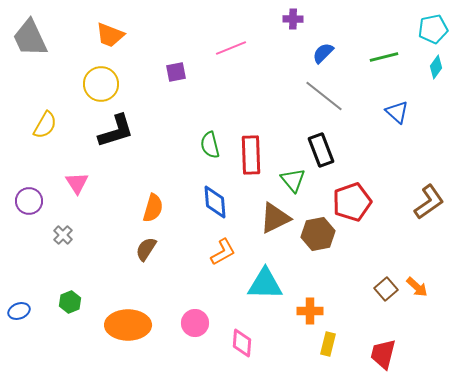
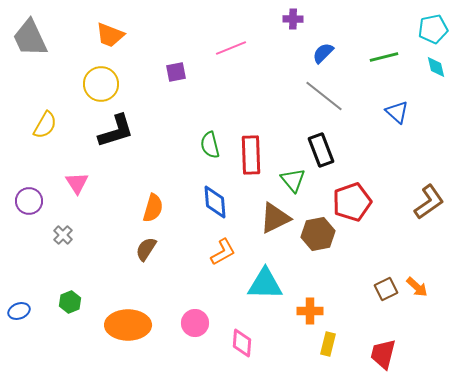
cyan diamond: rotated 50 degrees counterclockwise
brown square: rotated 15 degrees clockwise
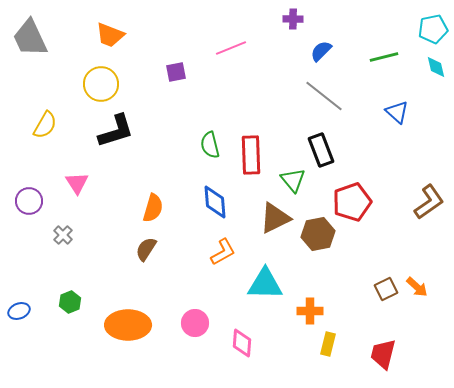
blue semicircle: moved 2 px left, 2 px up
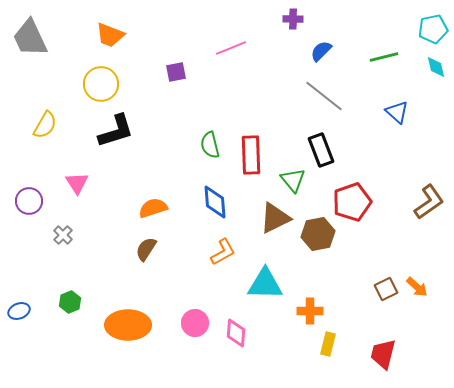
orange semicircle: rotated 124 degrees counterclockwise
pink diamond: moved 6 px left, 10 px up
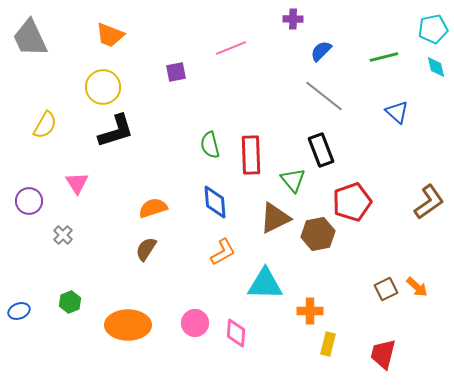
yellow circle: moved 2 px right, 3 px down
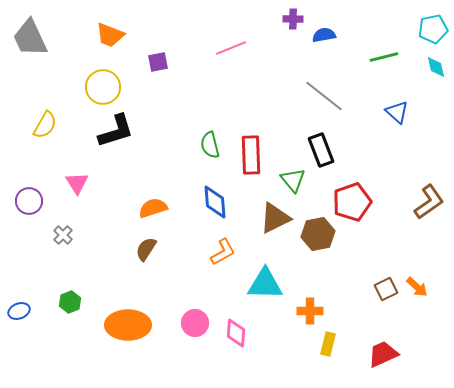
blue semicircle: moved 3 px right, 16 px up; rotated 35 degrees clockwise
purple square: moved 18 px left, 10 px up
red trapezoid: rotated 52 degrees clockwise
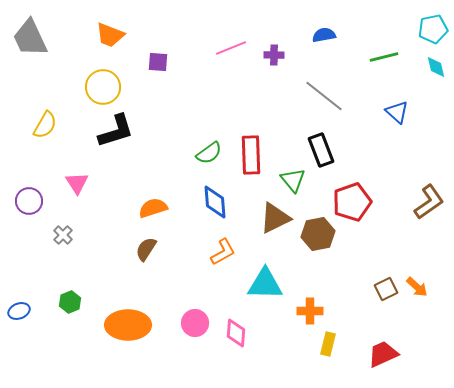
purple cross: moved 19 px left, 36 px down
purple square: rotated 15 degrees clockwise
green semicircle: moved 1 px left, 8 px down; rotated 112 degrees counterclockwise
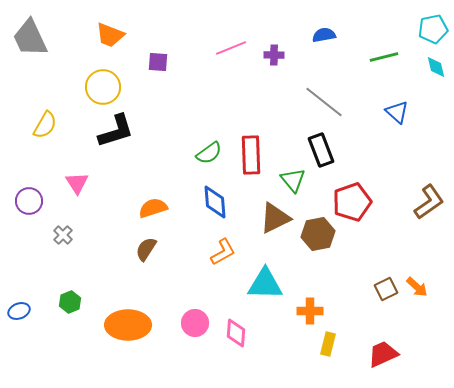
gray line: moved 6 px down
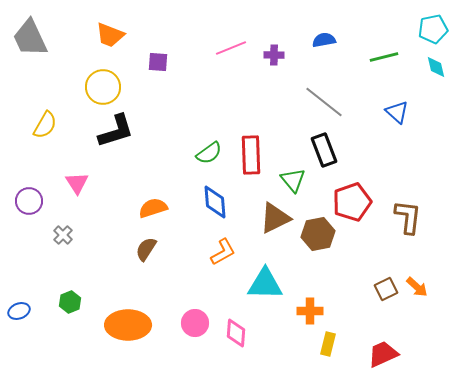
blue semicircle: moved 5 px down
black rectangle: moved 3 px right
brown L-shape: moved 21 px left, 15 px down; rotated 48 degrees counterclockwise
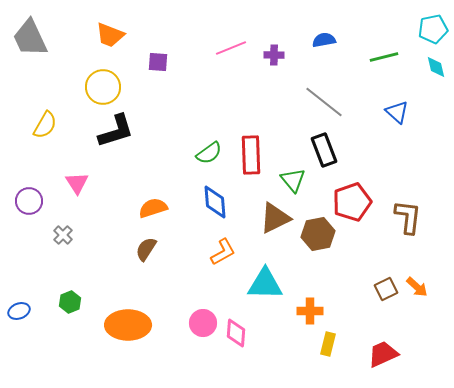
pink circle: moved 8 px right
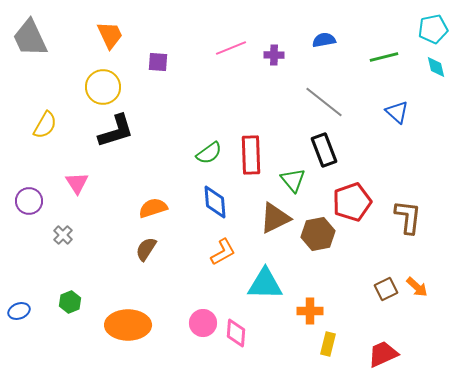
orange trapezoid: rotated 136 degrees counterclockwise
